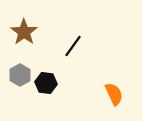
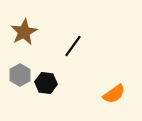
brown star: rotated 8 degrees clockwise
orange semicircle: rotated 80 degrees clockwise
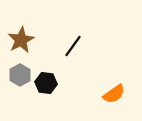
brown star: moved 3 px left, 8 px down
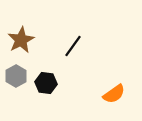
gray hexagon: moved 4 px left, 1 px down
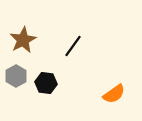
brown star: moved 2 px right
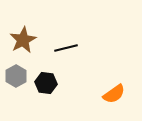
black line: moved 7 px left, 2 px down; rotated 40 degrees clockwise
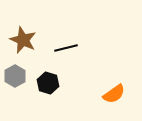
brown star: rotated 20 degrees counterclockwise
gray hexagon: moved 1 px left
black hexagon: moved 2 px right; rotated 10 degrees clockwise
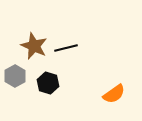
brown star: moved 11 px right, 6 px down
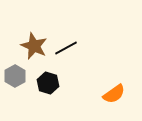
black line: rotated 15 degrees counterclockwise
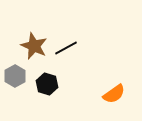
black hexagon: moved 1 px left, 1 px down
